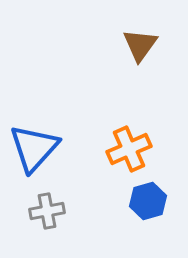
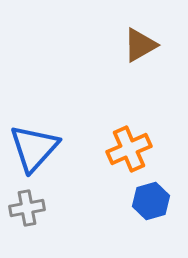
brown triangle: rotated 24 degrees clockwise
blue hexagon: moved 3 px right
gray cross: moved 20 px left, 3 px up
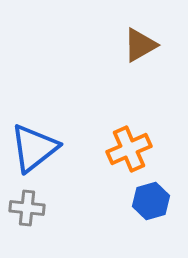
blue triangle: rotated 10 degrees clockwise
gray cross: rotated 16 degrees clockwise
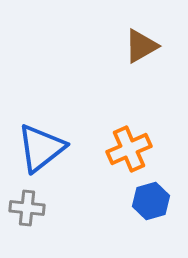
brown triangle: moved 1 px right, 1 px down
blue triangle: moved 7 px right
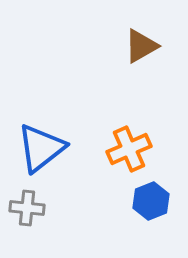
blue hexagon: rotated 6 degrees counterclockwise
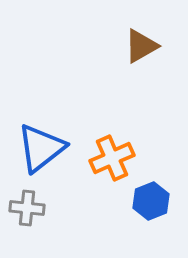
orange cross: moved 17 px left, 9 px down
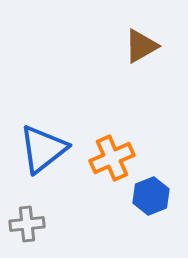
blue triangle: moved 2 px right, 1 px down
blue hexagon: moved 5 px up
gray cross: moved 16 px down; rotated 12 degrees counterclockwise
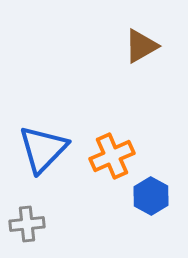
blue triangle: rotated 8 degrees counterclockwise
orange cross: moved 2 px up
blue hexagon: rotated 9 degrees counterclockwise
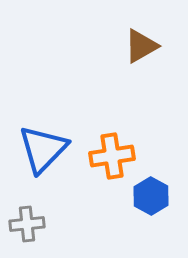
orange cross: rotated 15 degrees clockwise
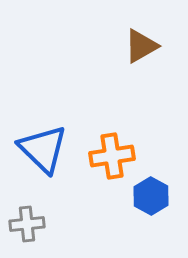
blue triangle: rotated 30 degrees counterclockwise
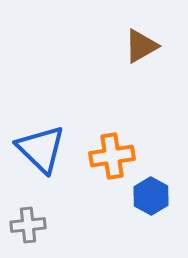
blue triangle: moved 2 px left
gray cross: moved 1 px right, 1 px down
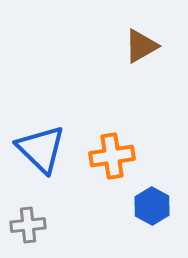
blue hexagon: moved 1 px right, 10 px down
